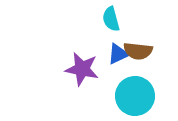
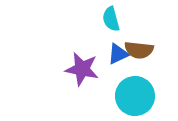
brown semicircle: moved 1 px right, 1 px up
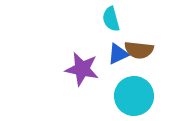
cyan circle: moved 1 px left
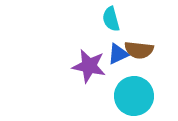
purple star: moved 7 px right, 3 px up
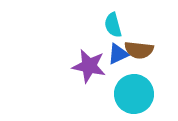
cyan semicircle: moved 2 px right, 6 px down
cyan circle: moved 2 px up
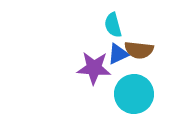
purple star: moved 5 px right, 2 px down; rotated 8 degrees counterclockwise
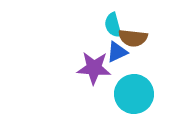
brown semicircle: moved 6 px left, 12 px up
blue triangle: moved 1 px left, 2 px up
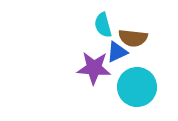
cyan semicircle: moved 10 px left
cyan circle: moved 3 px right, 7 px up
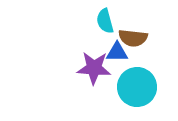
cyan semicircle: moved 2 px right, 4 px up
blue triangle: rotated 25 degrees clockwise
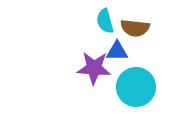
brown semicircle: moved 2 px right, 10 px up
blue triangle: moved 1 px up
cyan circle: moved 1 px left
